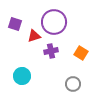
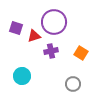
purple square: moved 1 px right, 4 px down
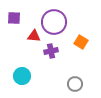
purple square: moved 2 px left, 10 px up; rotated 16 degrees counterclockwise
red triangle: rotated 24 degrees clockwise
orange square: moved 11 px up
gray circle: moved 2 px right
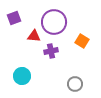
purple square: rotated 24 degrees counterclockwise
orange square: moved 1 px right, 1 px up
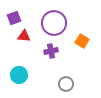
purple circle: moved 1 px down
red triangle: moved 10 px left
cyan circle: moved 3 px left, 1 px up
gray circle: moved 9 px left
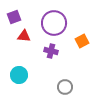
purple square: moved 1 px up
orange square: rotated 32 degrees clockwise
purple cross: rotated 24 degrees clockwise
gray circle: moved 1 px left, 3 px down
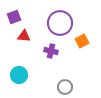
purple circle: moved 6 px right
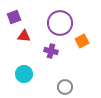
cyan circle: moved 5 px right, 1 px up
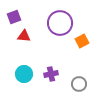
purple cross: moved 23 px down; rotated 24 degrees counterclockwise
gray circle: moved 14 px right, 3 px up
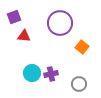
orange square: moved 6 px down; rotated 24 degrees counterclockwise
cyan circle: moved 8 px right, 1 px up
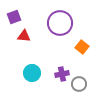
purple cross: moved 11 px right
